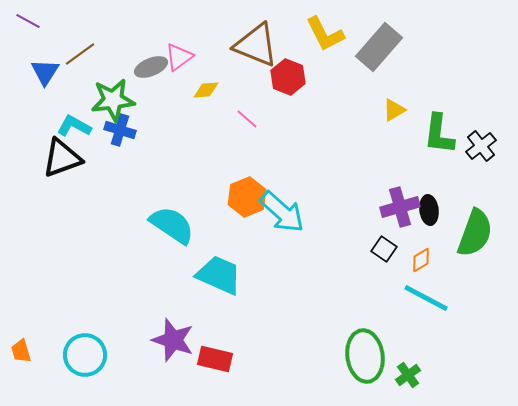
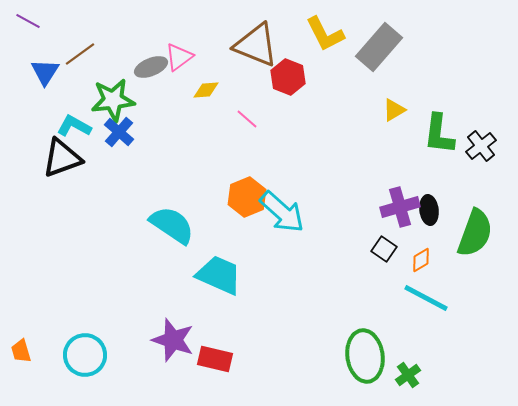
blue cross: moved 1 px left, 2 px down; rotated 24 degrees clockwise
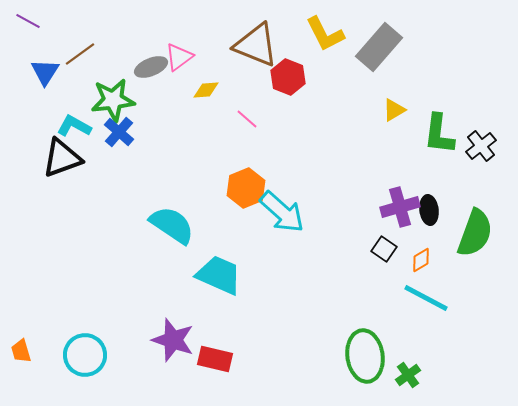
orange hexagon: moved 1 px left, 9 px up
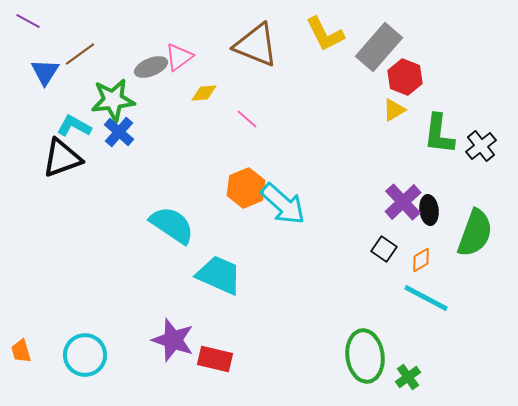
red hexagon: moved 117 px right
yellow diamond: moved 2 px left, 3 px down
purple cross: moved 3 px right, 5 px up; rotated 27 degrees counterclockwise
cyan arrow: moved 1 px right, 8 px up
green cross: moved 2 px down
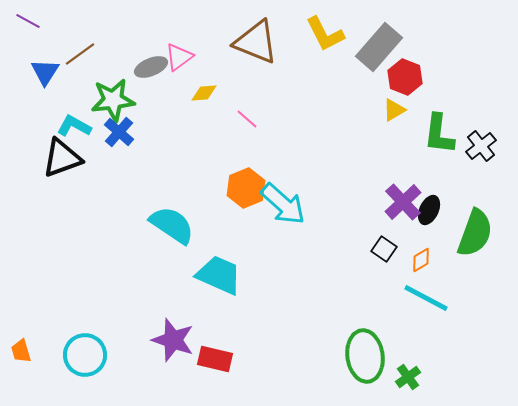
brown triangle: moved 3 px up
black ellipse: rotated 32 degrees clockwise
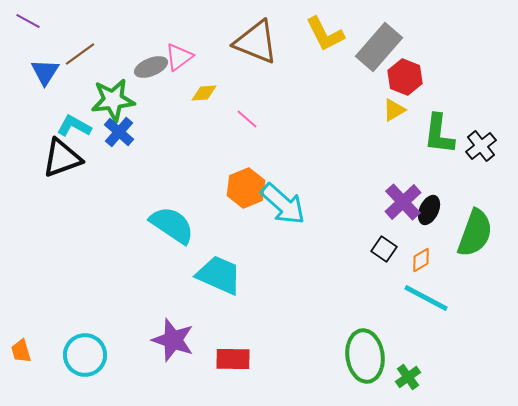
red rectangle: moved 18 px right; rotated 12 degrees counterclockwise
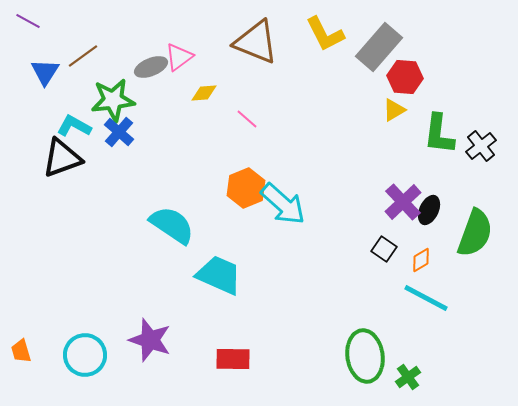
brown line: moved 3 px right, 2 px down
red hexagon: rotated 16 degrees counterclockwise
purple star: moved 23 px left
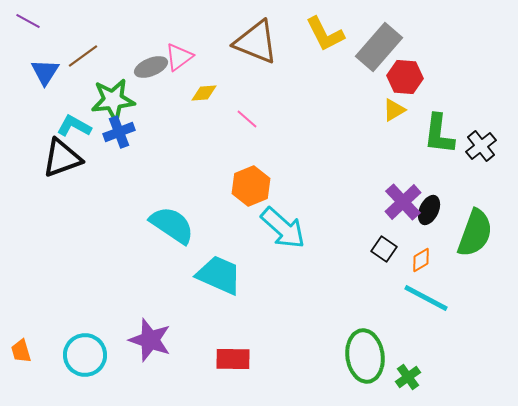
blue cross: rotated 28 degrees clockwise
orange hexagon: moved 5 px right, 2 px up
cyan arrow: moved 24 px down
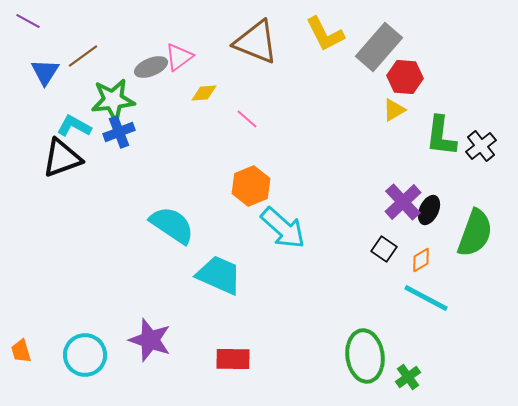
green L-shape: moved 2 px right, 2 px down
